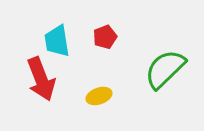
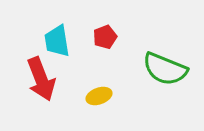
green semicircle: rotated 114 degrees counterclockwise
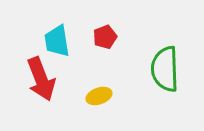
green semicircle: rotated 66 degrees clockwise
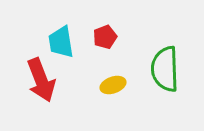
cyan trapezoid: moved 4 px right, 1 px down
red arrow: moved 1 px down
yellow ellipse: moved 14 px right, 11 px up
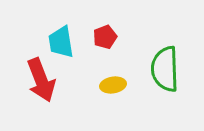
yellow ellipse: rotated 10 degrees clockwise
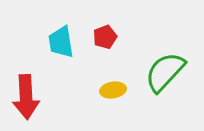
green semicircle: moved 3 px down; rotated 45 degrees clockwise
red arrow: moved 15 px left, 17 px down; rotated 18 degrees clockwise
yellow ellipse: moved 5 px down
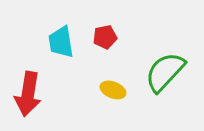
red pentagon: rotated 10 degrees clockwise
yellow ellipse: rotated 30 degrees clockwise
red arrow: moved 2 px right, 3 px up; rotated 12 degrees clockwise
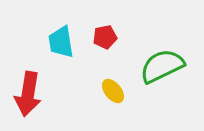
green semicircle: moved 3 px left, 6 px up; rotated 21 degrees clockwise
yellow ellipse: moved 1 px down; rotated 30 degrees clockwise
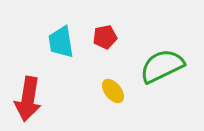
red arrow: moved 5 px down
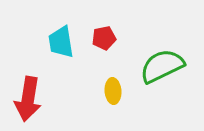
red pentagon: moved 1 px left, 1 px down
yellow ellipse: rotated 35 degrees clockwise
